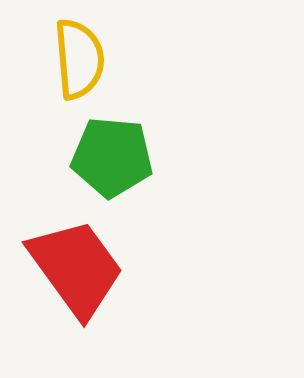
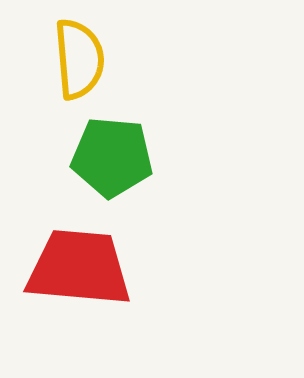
red trapezoid: moved 3 px right; rotated 49 degrees counterclockwise
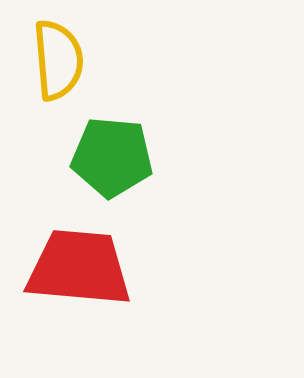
yellow semicircle: moved 21 px left, 1 px down
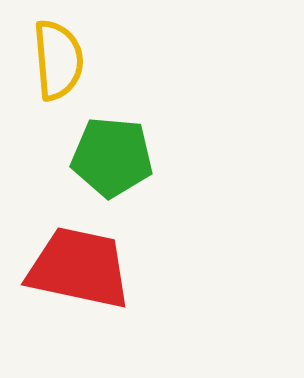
red trapezoid: rotated 7 degrees clockwise
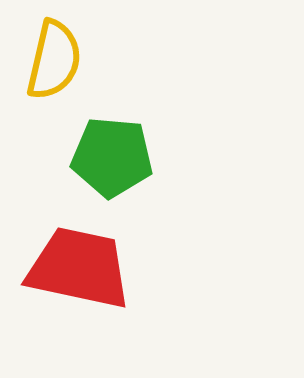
yellow semicircle: moved 4 px left; rotated 18 degrees clockwise
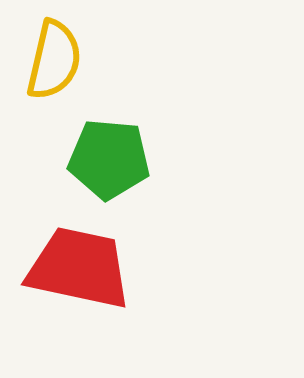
green pentagon: moved 3 px left, 2 px down
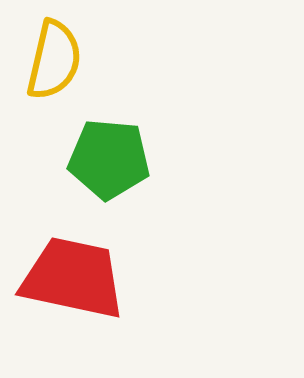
red trapezoid: moved 6 px left, 10 px down
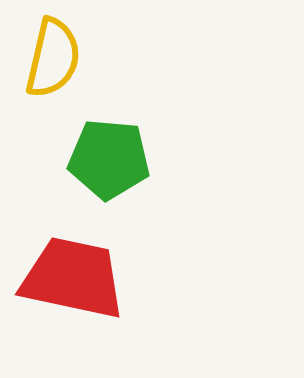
yellow semicircle: moved 1 px left, 2 px up
